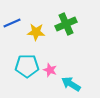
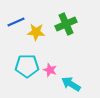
blue line: moved 4 px right, 1 px up
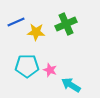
cyan arrow: moved 1 px down
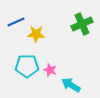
green cross: moved 16 px right
yellow star: moved 2 px down
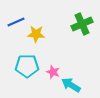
pink star: moved 3 px right, 2 px down
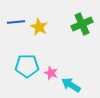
blue line: rotated 18 degrees clockwise
yellow star: moved 3 px right, 7 px up; rotated 24 degrees clockwise
pink star: moved 2 px left, 1 px down
